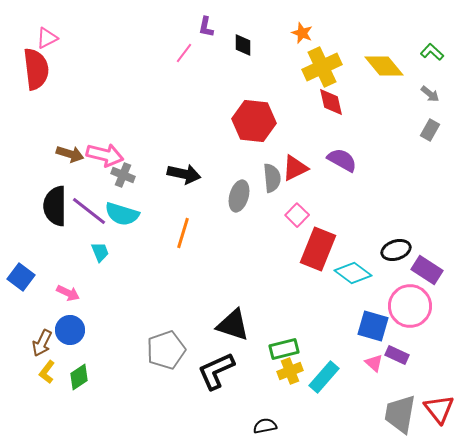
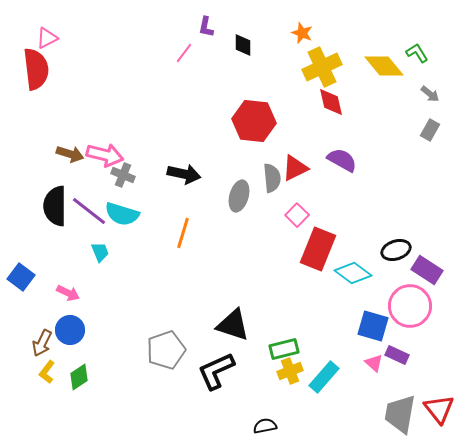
green L-shape at (432, 52): moved 15 px left, 1 px down; rotated 15 degrees clockwise
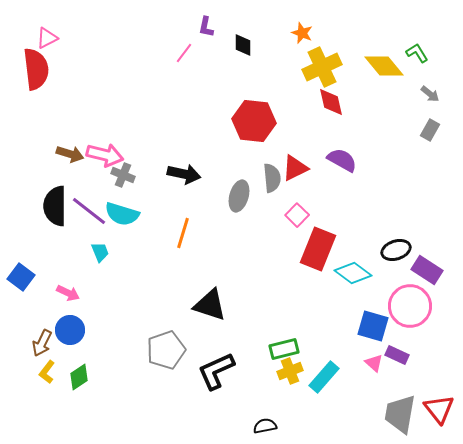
black triangle at (233, 325): moved 23 px left, 20 px up
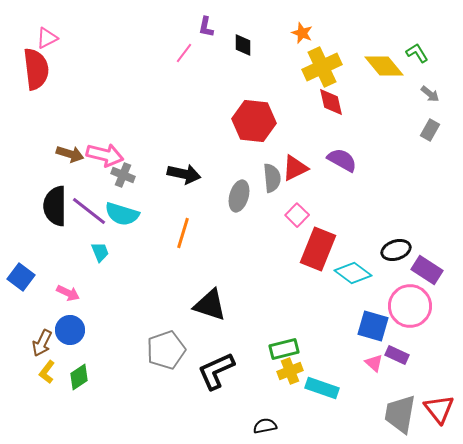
cyan rectangle at (324, 377): moved 2 px left, 11 px down; rotated 68 degrees clockwise
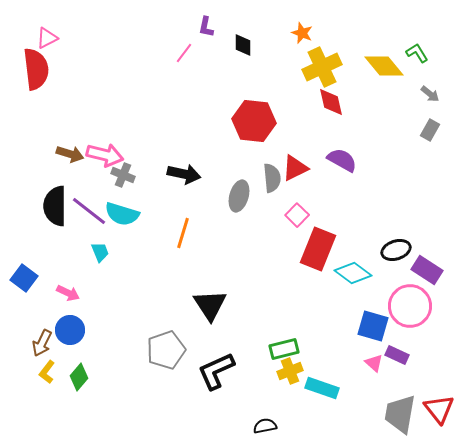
blue square at (21, 277): moved 3 px right, 1 px down
black triangle at (210, 305): rotated 39 degrees clockwise
green diamond at (79, 377): rotated 16 degrees counterclockwise
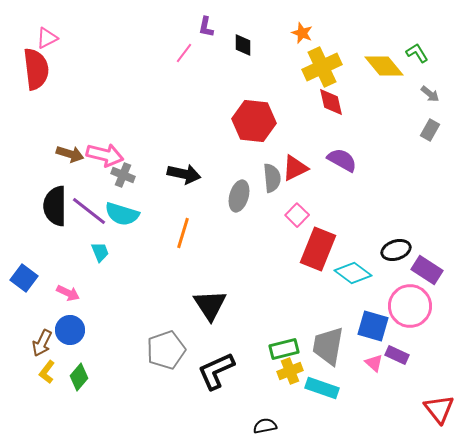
gray trapezoid at (400, 414): moved 72 px left, 68 px up
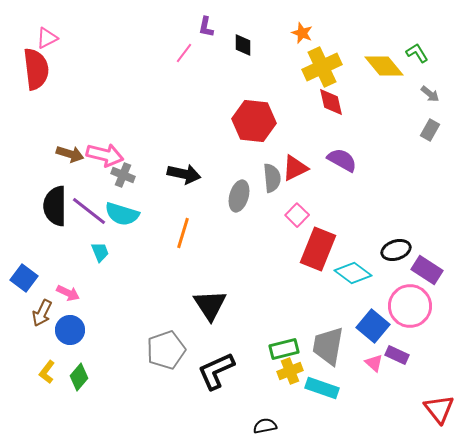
blue square at (373, 326): rotated 24 degrees clockwise
brown arrow at (42, 343): moved 30 px up
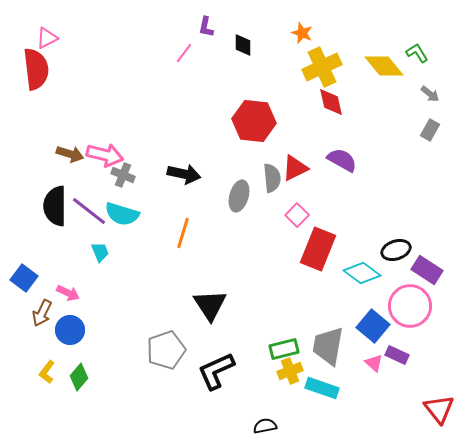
cyan diamond at (353, 273): moved 9 px right
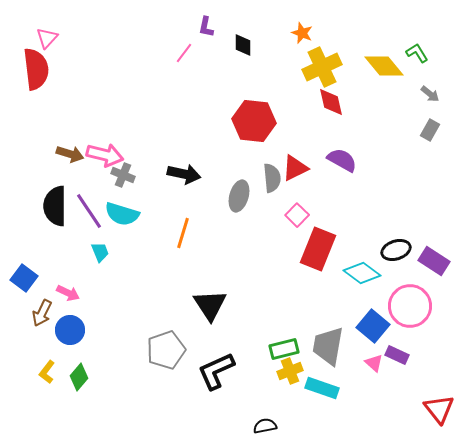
pink triangle at (47, 38): rotated 20 degrees counterclockwise
purple line at (89, 211): rotated 18 degrees clockwise
purple rectangle at (427, 270): moved 7 px right, 9 px up
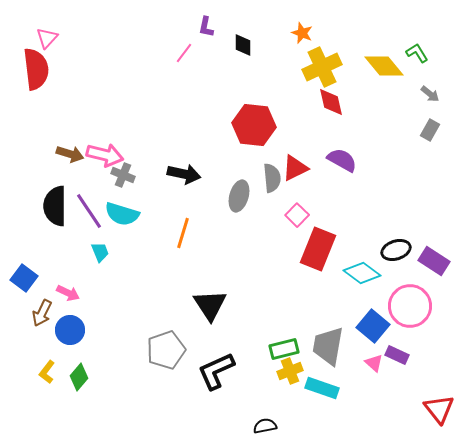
red hexagon at (254, 121): moved 4 px down
